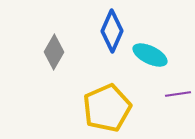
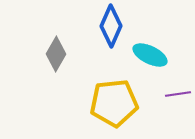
blue diamond: moved 1 px left, 5 px up
gray diamond: moved 2 px right, 2 px down
yellow pentagon: moved 7 px right, 5 px up; rotated 18 degrees clockwise
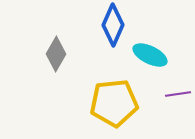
blue diamond: moved 2 px right, 1 px up
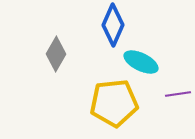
cyan ellipse: moved 9 px left, 7 px down
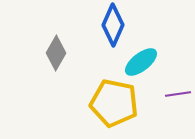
gray diamond: moved 1 px up
cyan ellipse: rotated 64 degrees counterclockwise
yellow pentagon: rotated 18 degrees clockwise
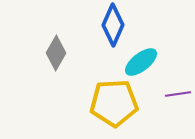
yellow pentagon: rotated 15 degrees counterclockwise
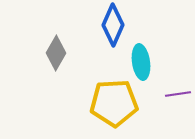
cyan ellipse: rotated 60 degrees counterclockwise
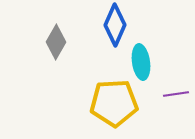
blue diamond: moved 2 px right
gray diamond: moved 11 px up
purple line: moved 2 px left
